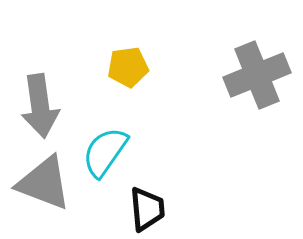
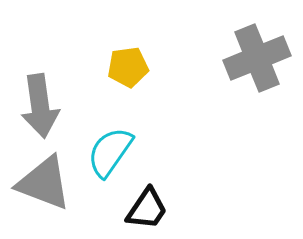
gray cross: moved 17 px up
cyan semicircle: moved 5 px right
black trapezoid: rotated 39 degrees clockwise
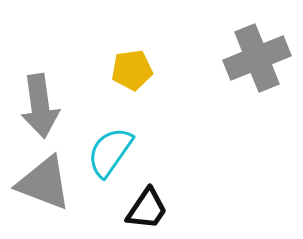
yellow pentagon: moved 4 px right, 3 px down
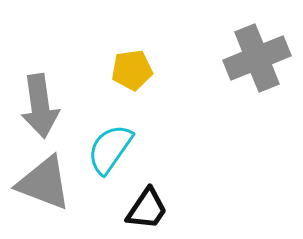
cyan semicircle: moved 3 px up
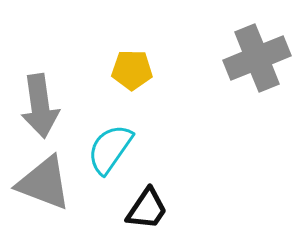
yellow pentagon: rotated 9 degrees clockwise
